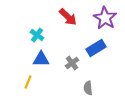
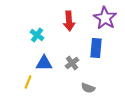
red arrow: moved 1 px right, 4 px down; rotated 42 degrees clockwise
blue rectangle: rotated 54 degrees counterclockwise
blue triangle: moved 3 px right, 4 px down
gray semicircle: rotated 64 degrees counterclockwise
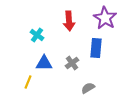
gray semicircle: rotated 128 degrees clockwise
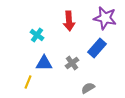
purple star: rotated 20 degrees counterclockwise
blue rectangle: moved 1 px right; rotated 36 degrees clockwise
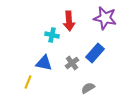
cyan cross: moved 15 px right; rotated 24 degrees counterclockwise
blue rectangle: moved 2 px left, 5 px down
blue triangle: rotated 12 degrees clockwise
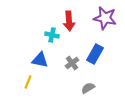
blue rectangle: moved 1 px down; rotated 12 degrees counterclockwise
blue triangle: moved 4 px left, 3 px up
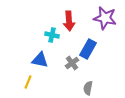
blue rectangle: moved 7 px left, 5 px up
gray semicircle: rotated 48 degrees counterclockwise
